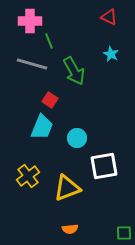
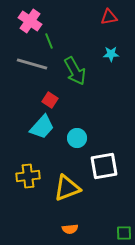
red triangle: rotated 36 degrees counterclockwise
pink cross: rotated 35 degrees clockwise
cyan star: rotated 28 degrees counterclockwise
green arrow: moved 1 px right
cyan trapezoid: rotated 20 degrees clockwise
yellow cross: rotated 30 degrees clockwise
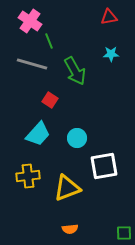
cyan trapezoid: moved 4 px left, 7 px down
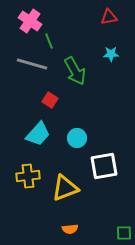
yellow triangle: moved 2 px left
